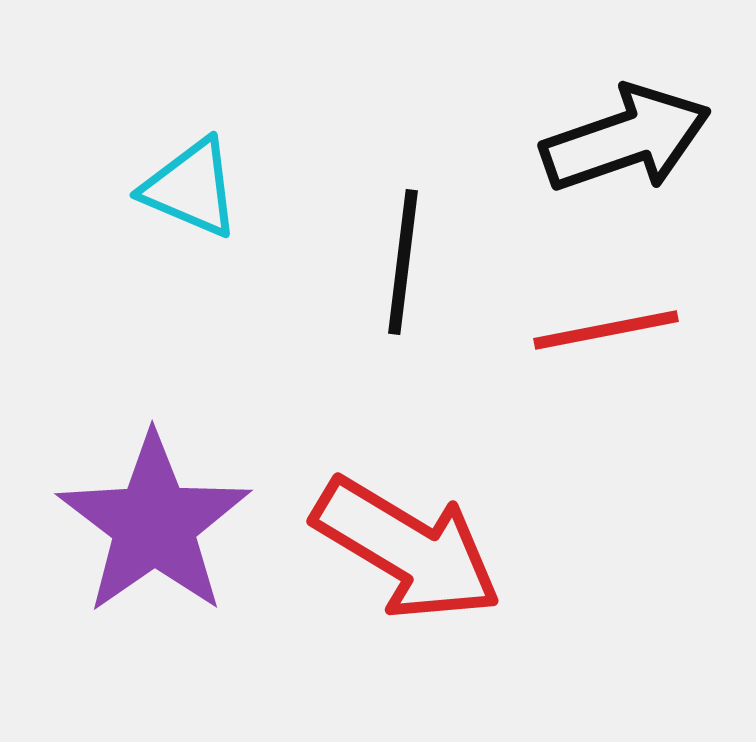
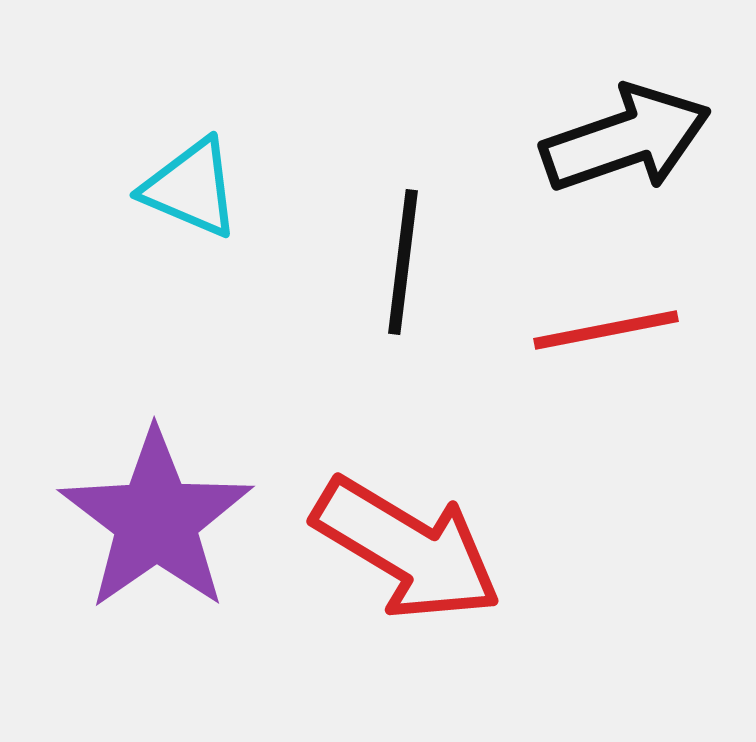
purple star: moved 2 px right, 4 px up
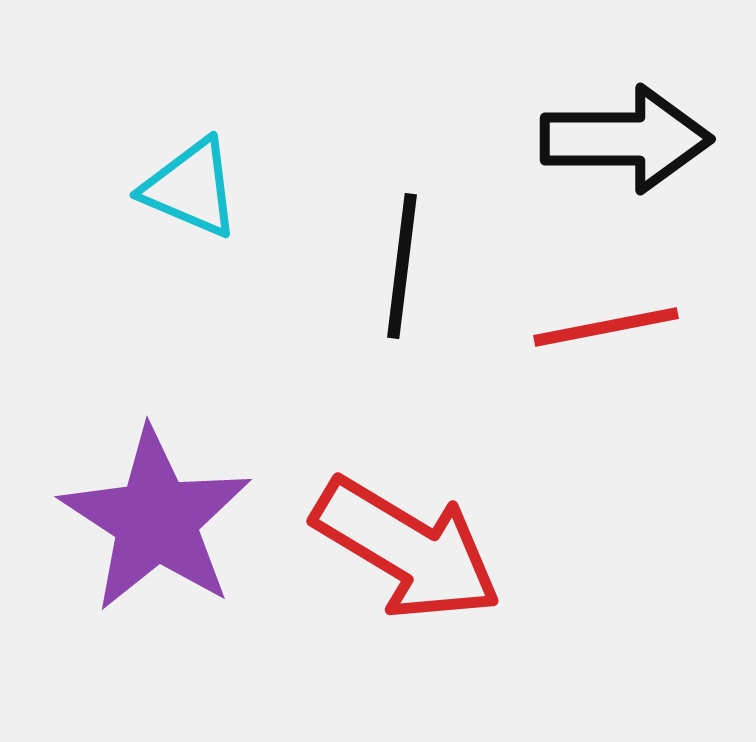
black arrow: rotated 19 degrees clockwise
black line: moved 1 px left, 4 px down
red line: moved 3 px up
purple star: rotated 4 degrees counterclockwise
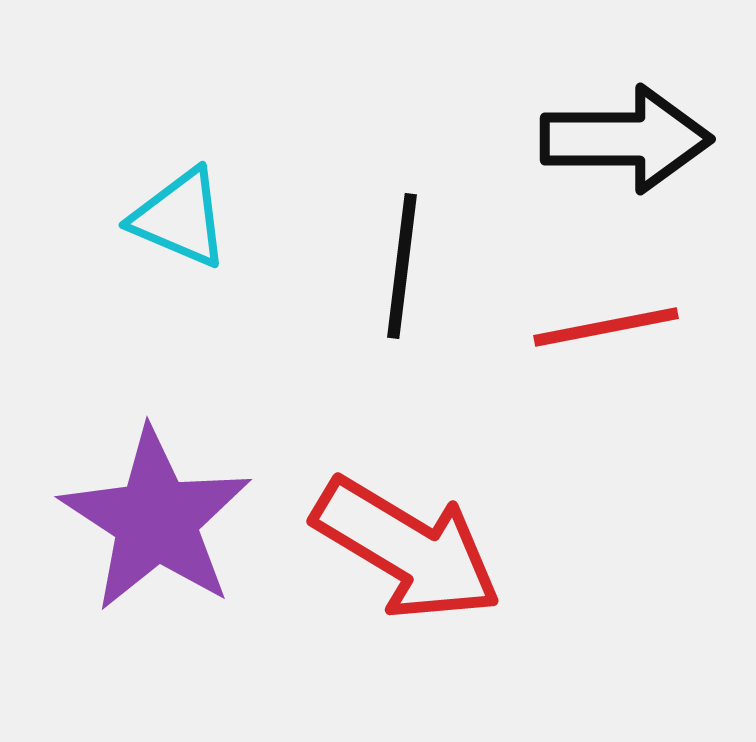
cyan triangle: moved 11 px left, 30 px down
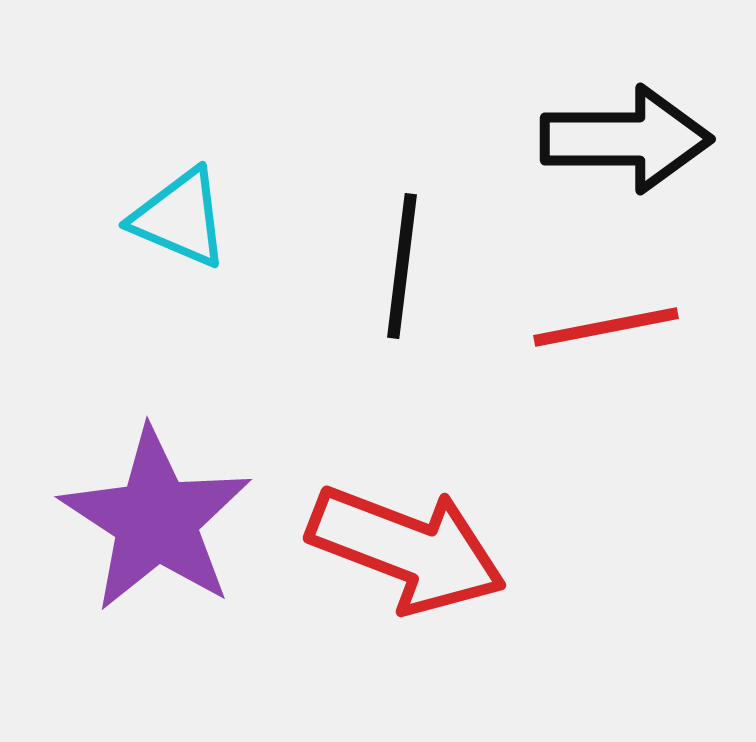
red arrow: rotated 10 degrees counterclockwise
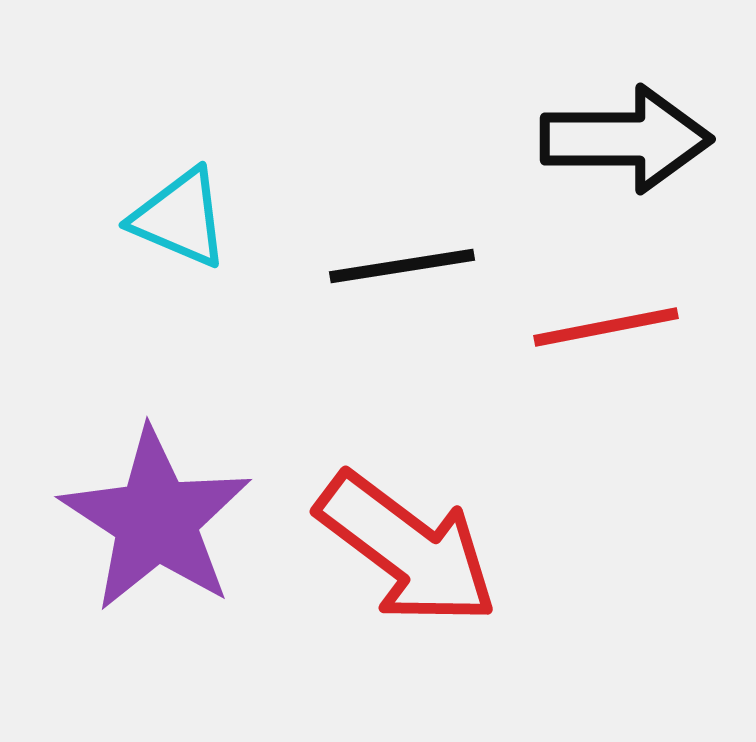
black line: rotated 74 degrees clockwise
red arrow: rotated 16 degrees clockwise
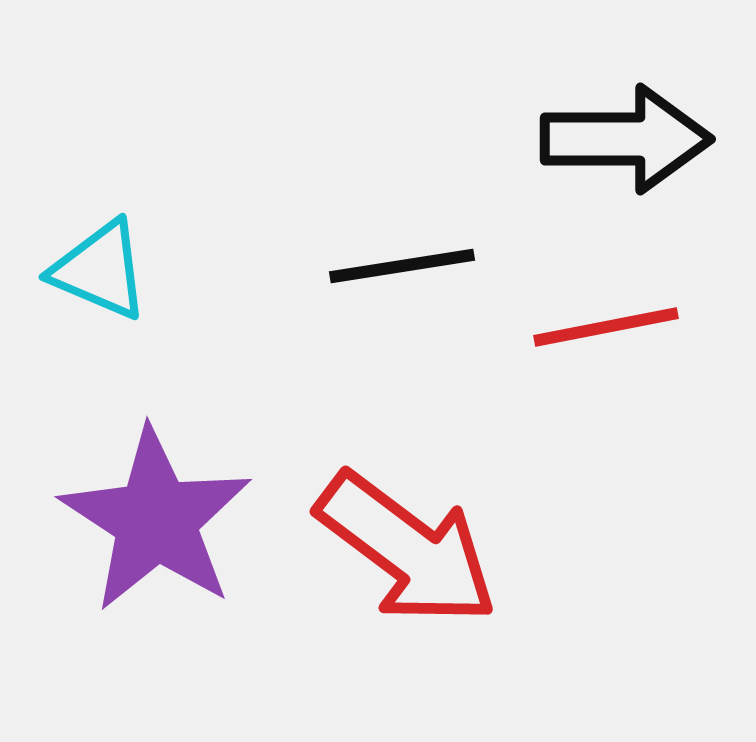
cyan triangle: moved 80 px left, 52 px down
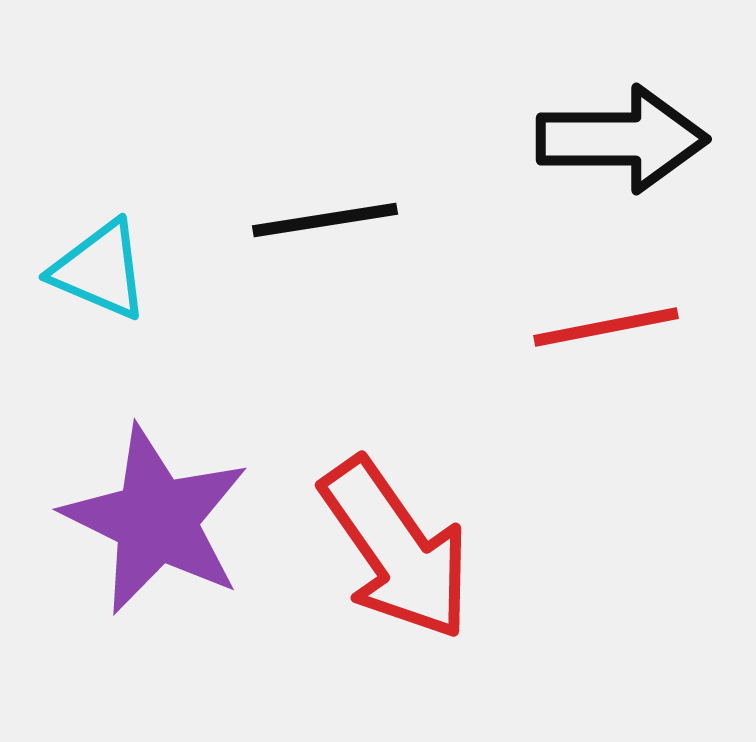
black arrow: moved 4 px left
black line: moved 77 px left, 46 px up
purple star: rotated 7 degrees counterclockwise
red arrow: moved 11 px left; rotated 18 degrees clockwise
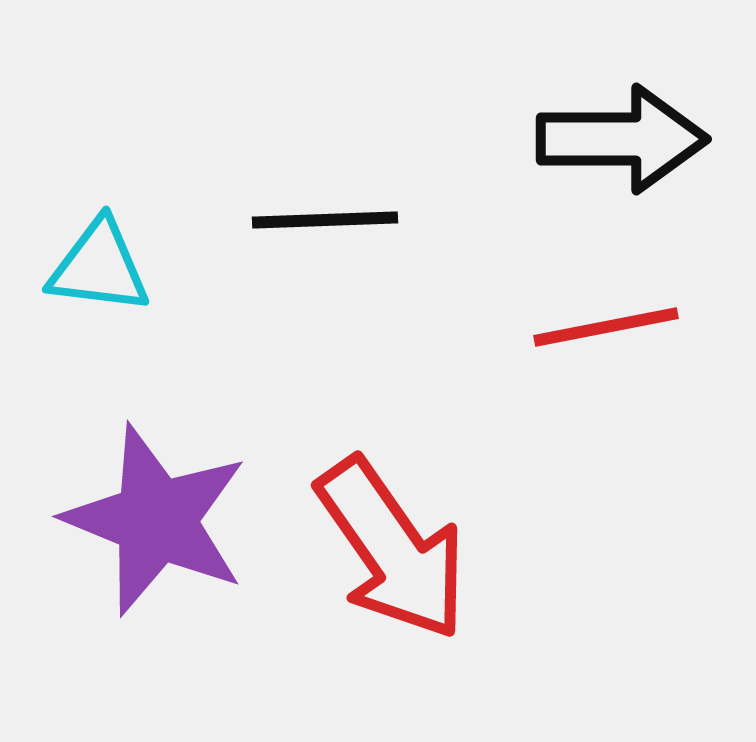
black line: rotated 7 degrees clockwise
cyan triangle: moved 1 px left, 3 px up; rotated 16 degrees counterclockwise
purple star: rotated 4 degrees counterclockwise
red arrow: moved 4 px left
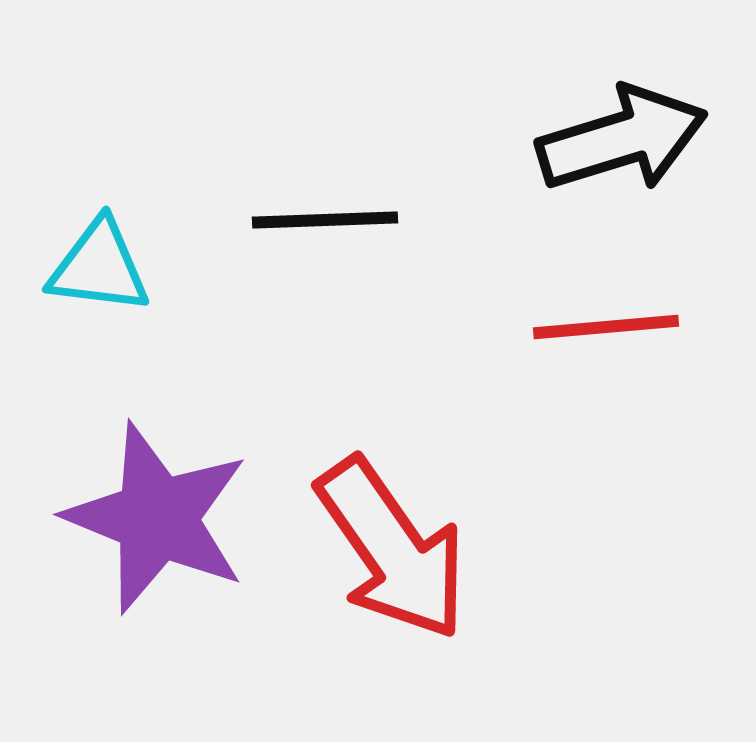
black arrow: rotated 17 degrees counterclockwise
red line: rotated 6 degrees clockwise
purple star: moved 1 px right, 2 px up
